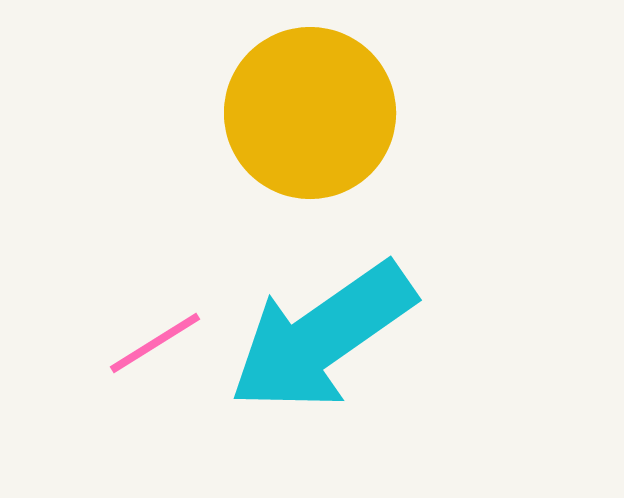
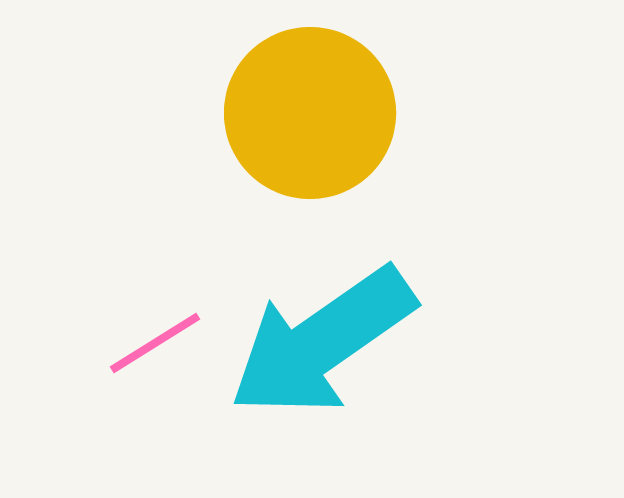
cyan arrow: moved 5 px down
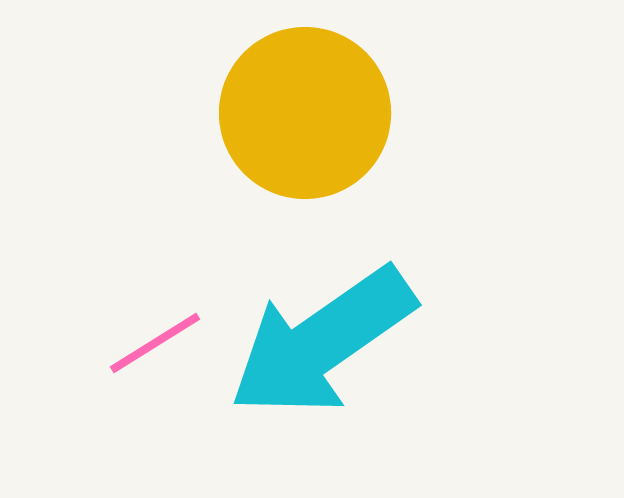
yellow circle: moved 5 px left
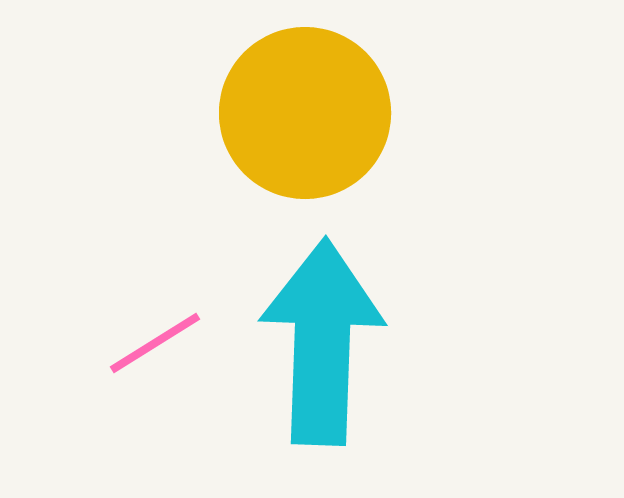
cyan arrow: rotated 127 degrees clockwise
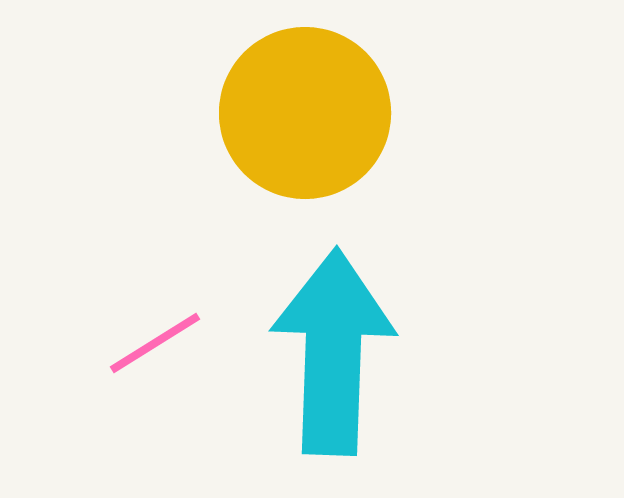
cyan arrow: moved 11 px right, 10 px down
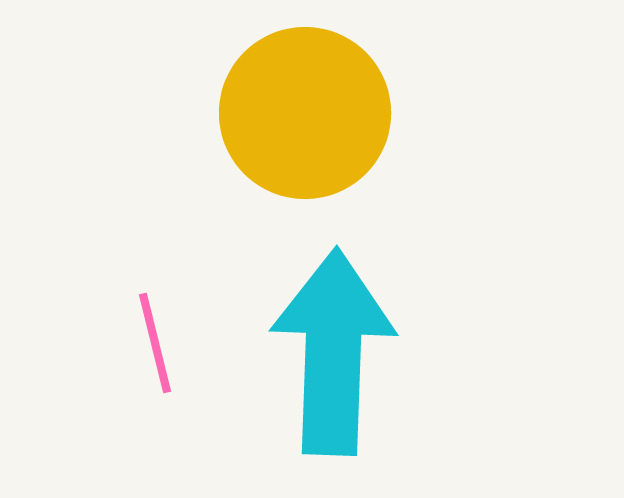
pink line: rotated 72 degrees counterclockwise
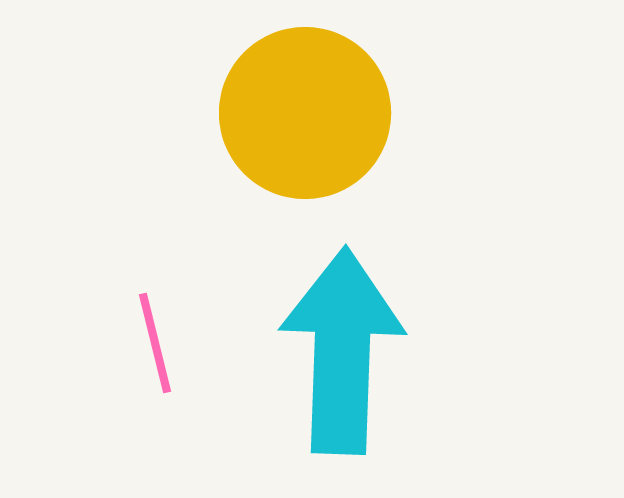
cyan arrow: moved 9 px right, 1 px up
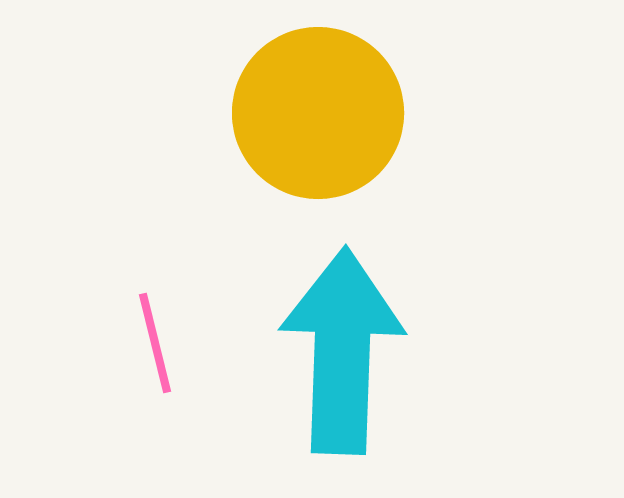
yellow circle: moved 13 px right
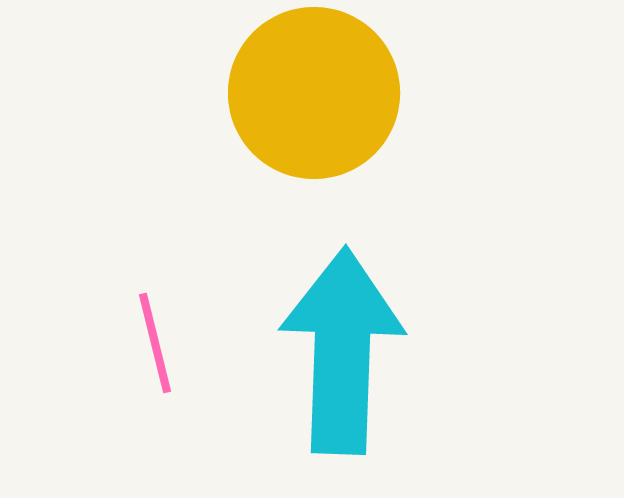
yellow circle: moved 4 px left, 20 px up
